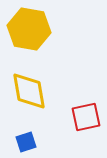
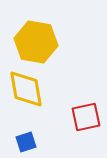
yellow hexagon: moved 7 px right, 13 px down
yellow diamond: moved 3 px left, 2 px up
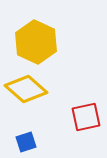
yellow hexagon: rotated 15 degrees clockwise
yellow diamond: rotated 39 degrees counterclockwise
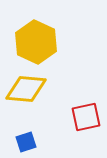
yellow diamond: rotated 36 degrees counterclockwise
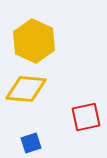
yellow hexagon: moved 2 px left, 1 px up
blue square: moved 5 px right, 1 px down
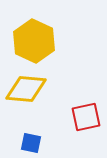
blue square: rotated 30 degrees clockwise
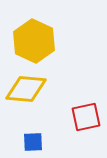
blue square: moved 2 px right, 1 px up; rotated 15 degrees counterclockwise
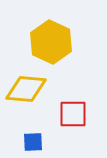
yellow hexagon: moved 17 px right, 1 px down
red square: moved 13 px left, 3 px up; rotated 12 degrees clockwise
